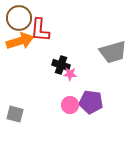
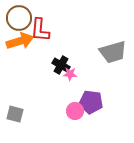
black cross: rotated 12 degrees clockwise
pink circle: moved 5 px right, 6 px down
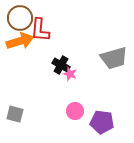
brown circle: moved 1 px right
gray trapezoid: moved 1 px right, 6 px down
pink star: rotated 16 degrees clockwise
purple pentagon: moved 11 px right, 20 px down
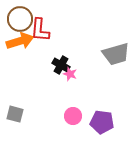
brown circle: moved 1 px down
gray trapezoid: moved 2 px right, 4 px up
pink circle: moved 2 px left, 5 px down
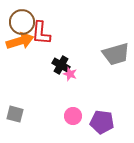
brown circle: moved 2 px right, 3 px down
red L-shape: moved 1 px right, 3 px down
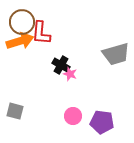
gray square: moved 3 px up
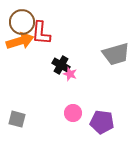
gray square: moved 2 px right, 8 px down
pink circle: moved 3 px up
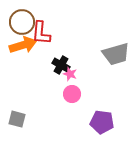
orange arrow: moved 3 px right, 4 px down
pink circle: moved 1 px left, 19 px up
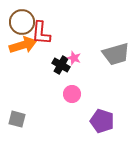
pink star: moved 4 px right, 16 px up
purple pentagon: moved 1 px up; rotated 10 degrees clockwise
